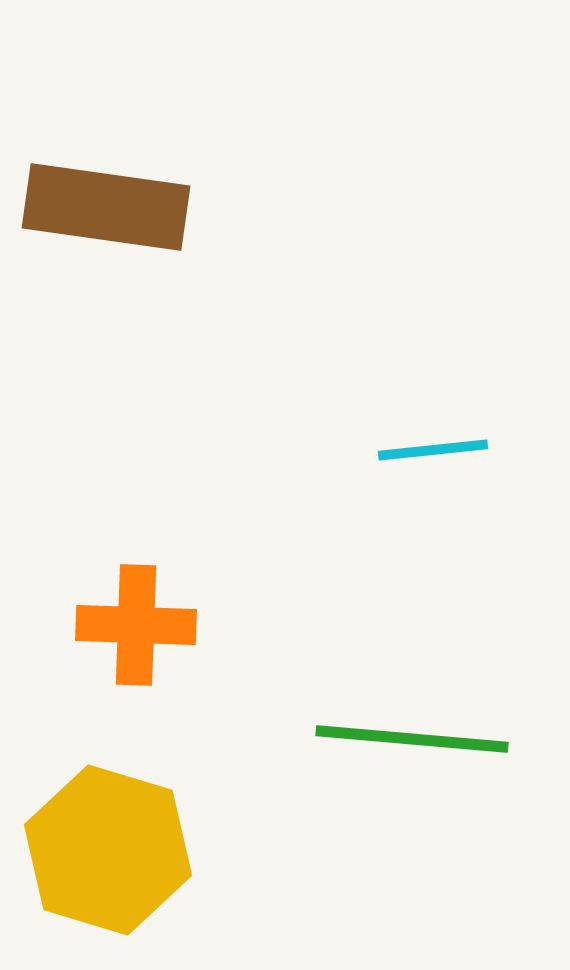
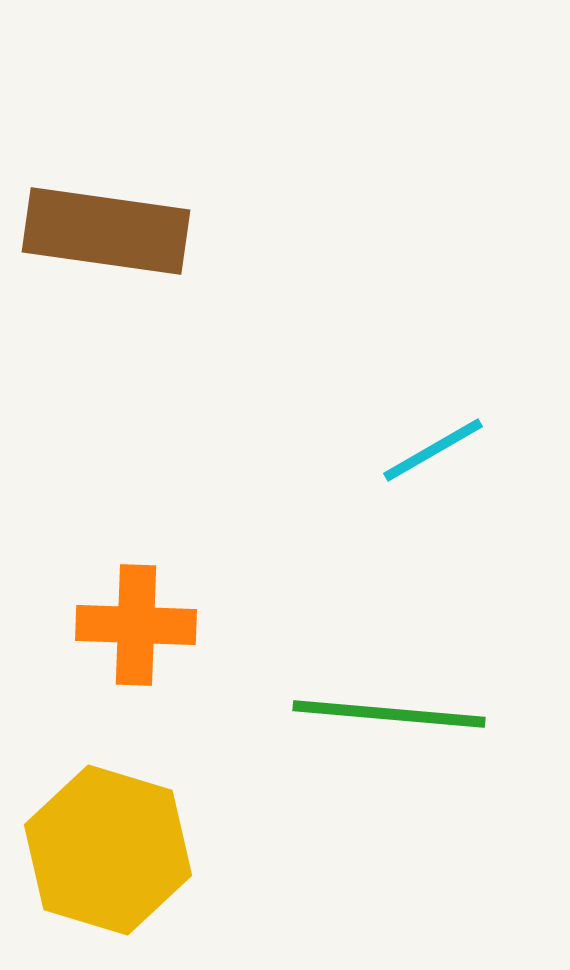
brown rectangle: moved 24 px down
cyan line: rotated 24 degrees counterclockwise
green line: moved 23 px left, 25 px up
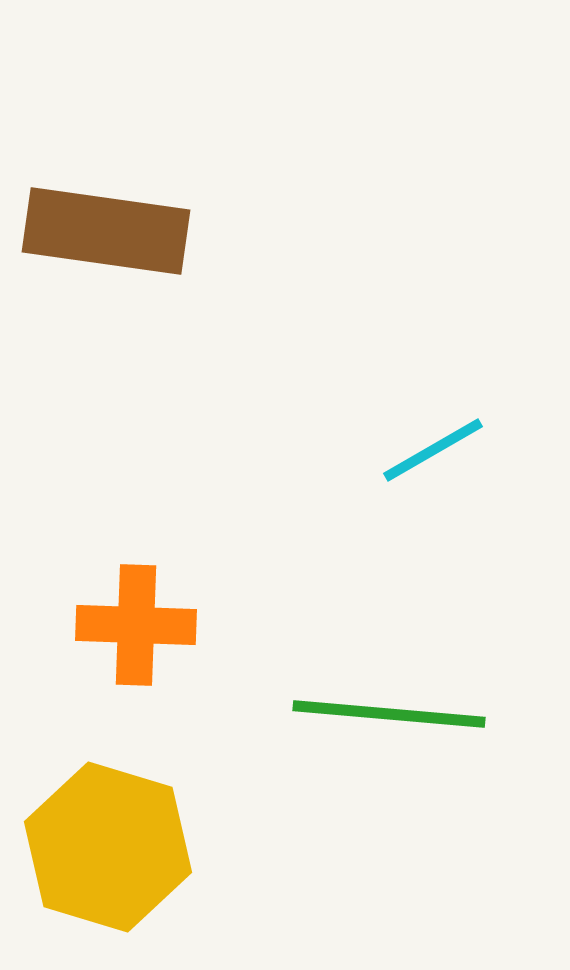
yellow hexagon: moved 3 px up
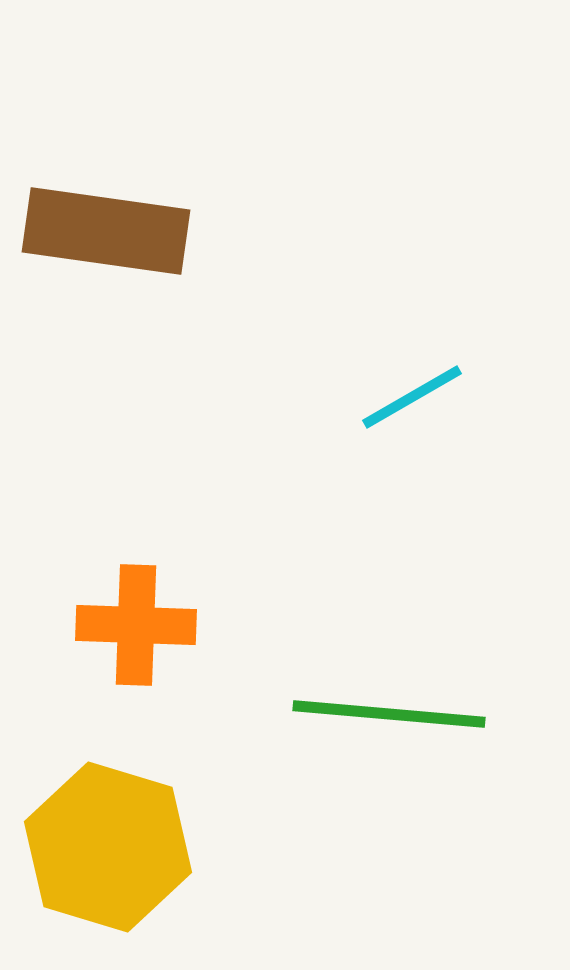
cyan line: moved 21 px left, 53 px up
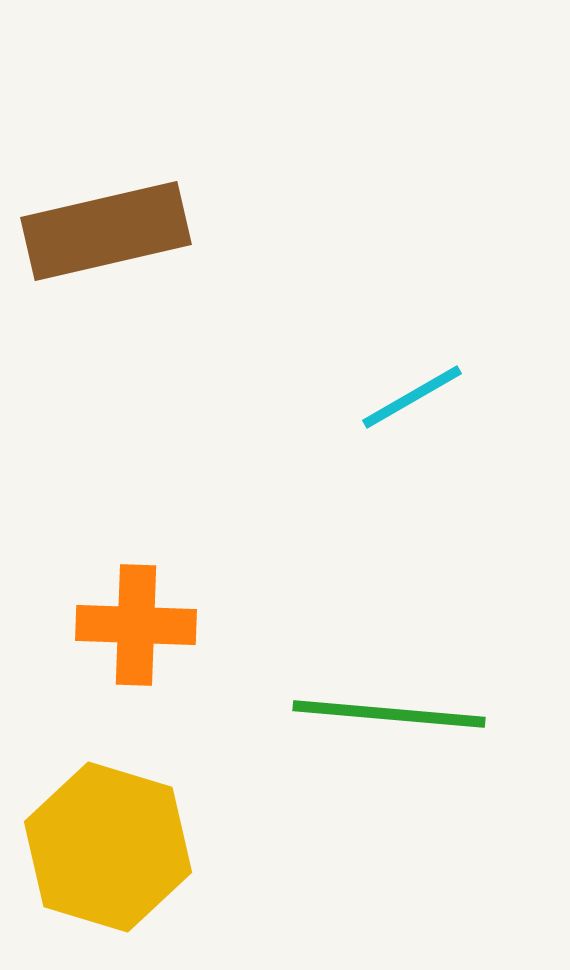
brown rectangle: rotated 21 degrees counterclockwise
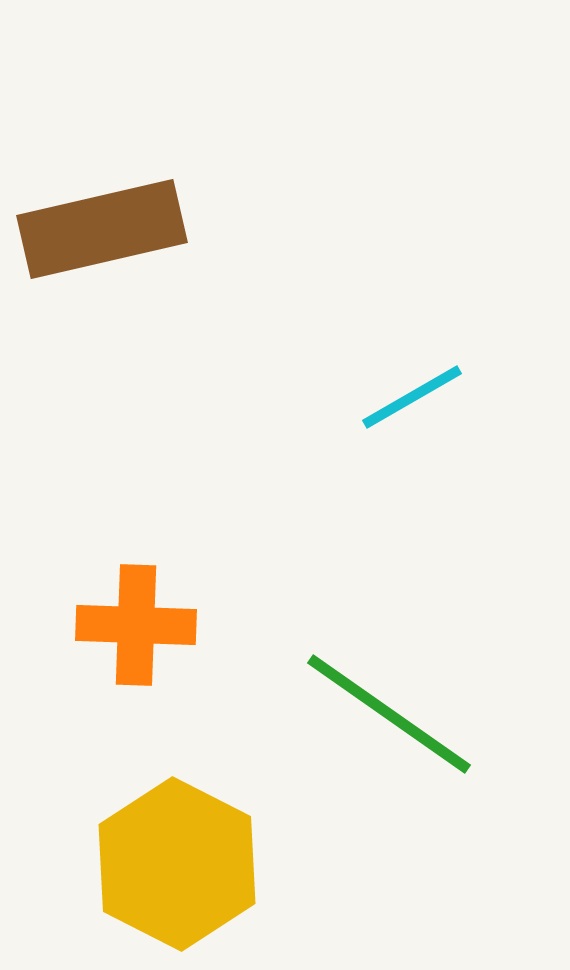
brown rectangle: moved 4 px left, 2 px up
green line: rotated 30 degrees clockwise
yellow hexagon: moved 69 px right, 17 px down; rotated 10 degrees clockwise
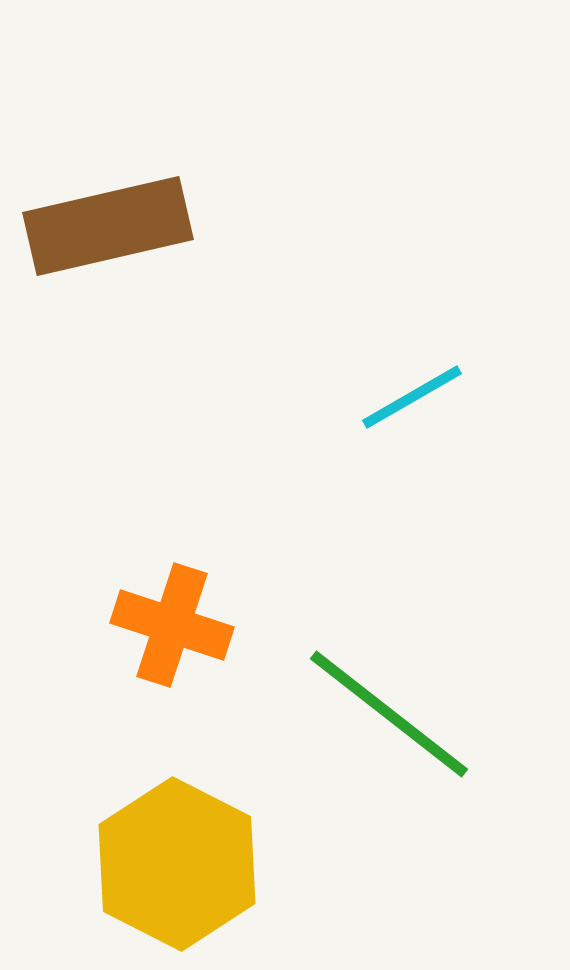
brown rectangle: moved 6 px right, 3 px up
orange cross: moved 36 px right; rotated 16 degrees clockwise
green line: rotated 3 degrees clockwise
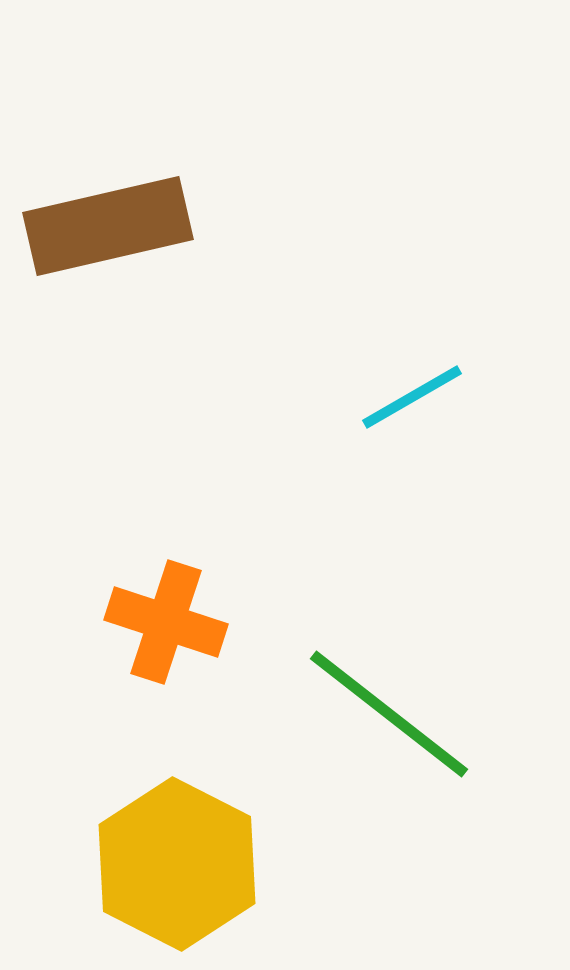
orange cross: moved 6 px left, 3 px up
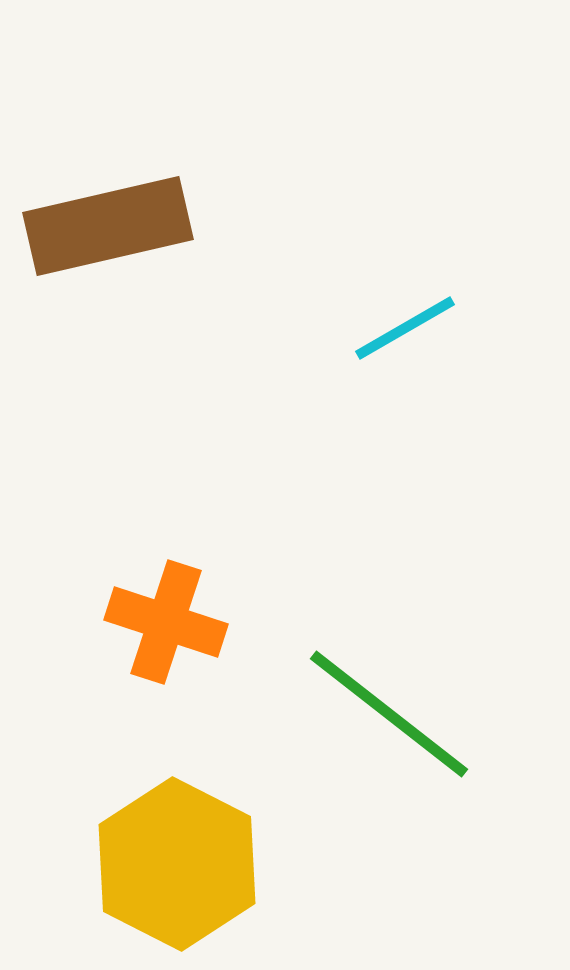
cyan line: moved 7 px left, 69 px up
